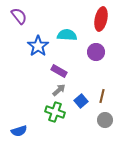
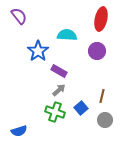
blue star: moved 5 px down
purple circle: moved 1 px right, 1 px up
blue square: moved 7 px down
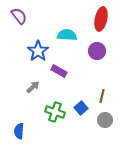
gray arrow: moved 26 px left, 3 px up
blue semicircle: rotated 112 degrees clockwise
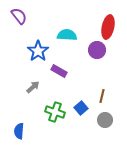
red ellipse: moved 7 px right, 8 px down
purple circle: moved 1 px up
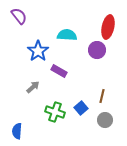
blue semicircle: moved 2 px left
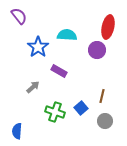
blue star: moved 4 px up
gray circle: moved 1 px down
